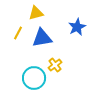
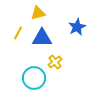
yellow triangle: moved 2 px right
blue triangle: rotated 10 degrees clockwise
yellow cross: moved 3 px up
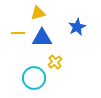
yellow line: rotated 64 degrees clockwise
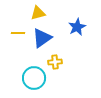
blue triangle: rotated 35 degrees counterclockwise
yellow cross: rotated 32 degrees clockwise
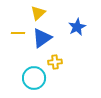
yellow triangle: rotated 28 degrees counterclockwise
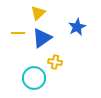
yellow cross: rotated 16 degrees clockwise
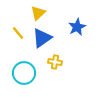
yellow line: rotated 48 degrees clockwise
cyan circle: moved 10 px left, 5 px up
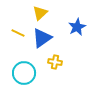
yellow triangle: moved 2 px right
yellow line: rotated 24 degrees counterclockwise
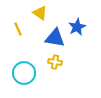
yellow triangle: rotated 42 degrees counterclockwise
yellow line: moved 4 px up; rotated 40 degrees clockwise
blue triangle: moved 13 px right; rotated 45 degrees clockwise
